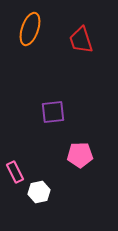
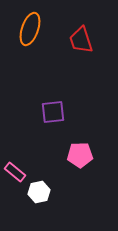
pink rectangle: rotated 25 degrees counterclockwise
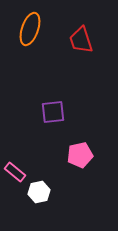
pink pentagon: rotated 10 degrees counterclockwise
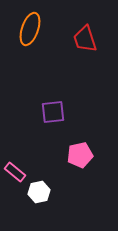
red trapezoid: moved 4 px right, 1 px up
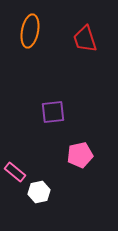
orange ellipse: moved 2 px down; rotated 8 degrees counterclockwise
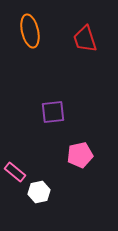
orange ellipse: rotated 24 degrees counterclockwise
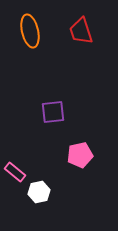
red trapezoid: moved 4 px left, 8 px up
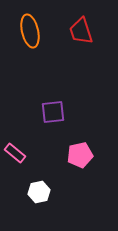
pink rectangle: moved 19 px up
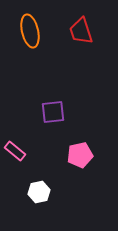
pink rectangle: moved 2 px up
